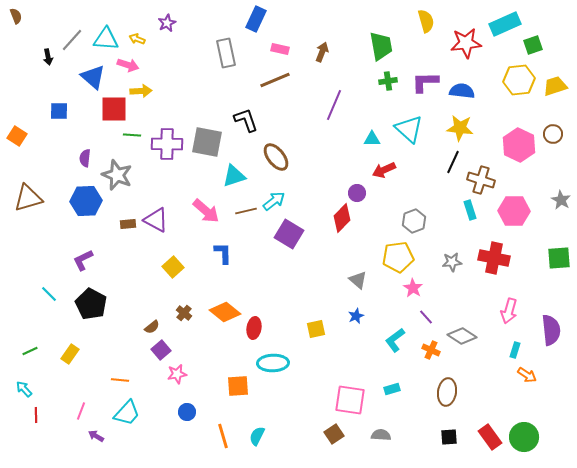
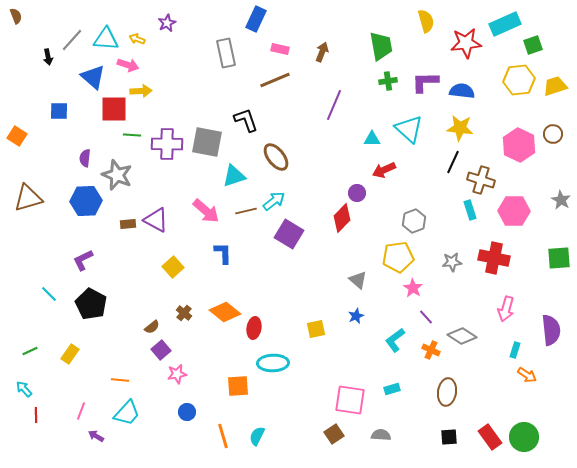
pink arrow at (509, 311): moved 3 px left, 2 px up
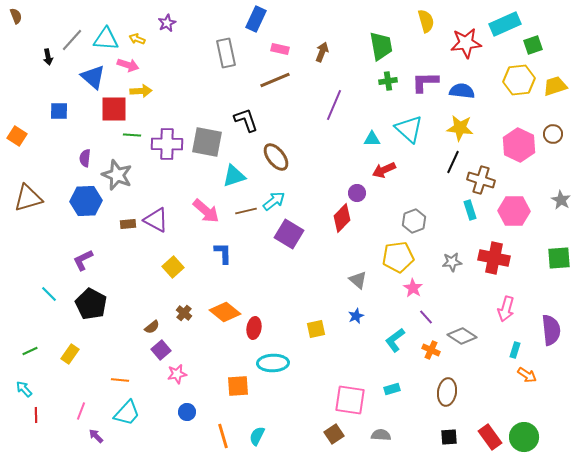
purple arrow at (96, 436): rotated 14 degrees clockwise
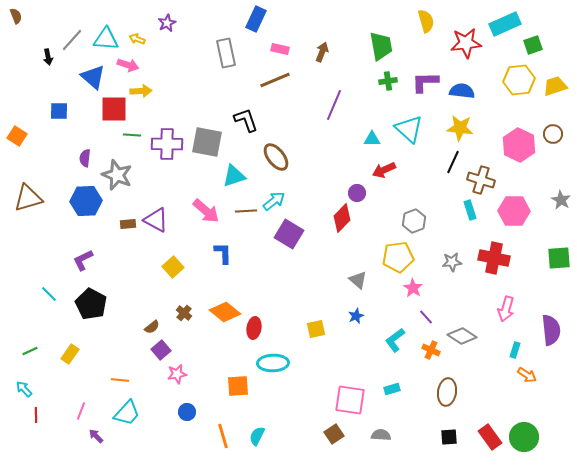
brown line at (246, 211): rotated 10 degrees clockwise
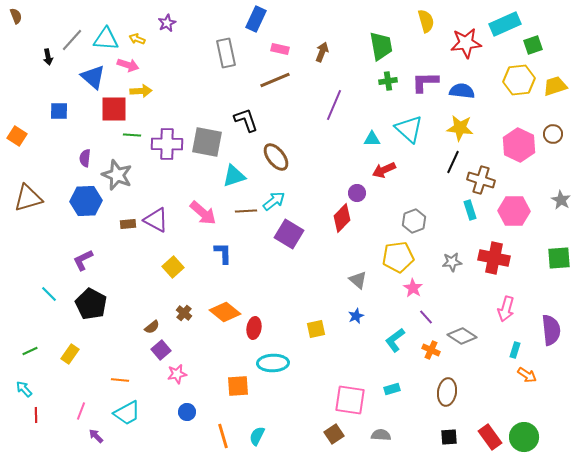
pink arrow at (206, 211): moved 3 px left, 2 px down
cyan trapezoid at (127, 413): rotated 20 degrees clockwise
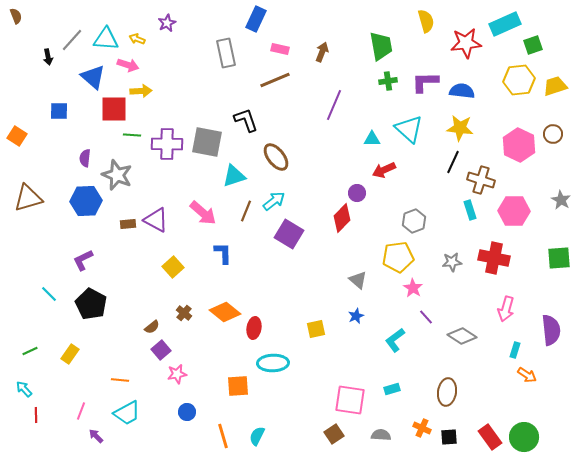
brown line at (246, 211): rotated 65 degrees counterclockwise
orange cross at (431, 350): moved 9 px left, 78 px down
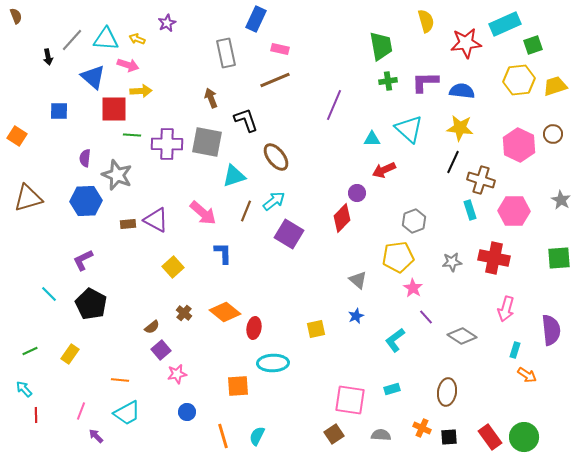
brown arrow at (322, 52): moved 111 px left, 46 px down; rotated 42 degrees counterclockwise
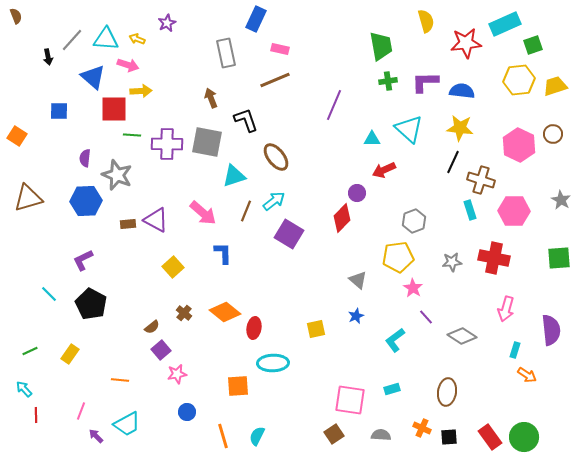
cyan trapezoid at (127, 413): moved 11 px down
